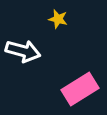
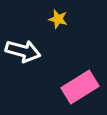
pink rectangle: moved 2 px up
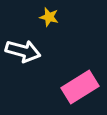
yellow star: moved 9 px left, 2 px up
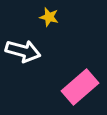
pink rectangle: rotated 9 degrees counterclockwise
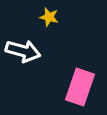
pink rectangle: rotated 30 degrees counterclockwise
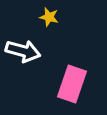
pink rectangle: moved 8 px left, 3 px up
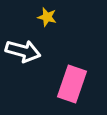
yellow star: moved 2 px left
